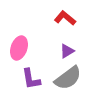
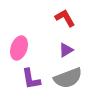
red L-shape: rotated 20 degrees clockwise
purple triangle: moved 1 px left, 1 px up
gray semicircle: rotated 16 degrees clockwise
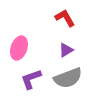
purple L-shape: rotated 80 degrees clockwise
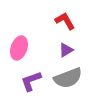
red L-shape: moved 3 px down
purple L-shape: moved 2 px down
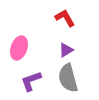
red L-shape: moved 3 px up
gray semicircle: rotated 96 degrees clockwise
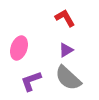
gray semicircle: rotated 32 degrees counterclockwise
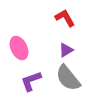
pink ellipse: rotated 45 degrees counterclockwise
gray semicircle: rotated 8 degrees clockwise
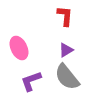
red L-shape: moved 2 px up; rotated 35 degrees clockwise
gray semicircle: moved 1 px left, 1 px up
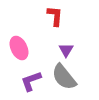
red L-shape: moved 10 px left
purple triangle: rotated 28 degrees counterclockwise
gray semicircle: moved 3 px left
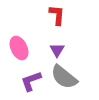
red L-shape: moved 2 px right, 1 px up
purple triangle: moved 9 px left
gray semicircle: rotated 12 degrees counterclockwise
